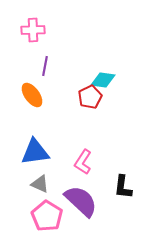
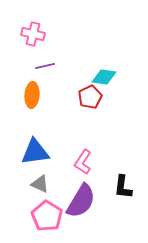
pink cross: moved 4 px down; rotated 15 degrees clockwise
purple line: rotated 66 degrees clockwise
cyan diamond: moved 1 px right, 3 px up
orange ellipse: rotated 40 degrees clockwise
purple semicircle: rotated 78 degrees clockwise
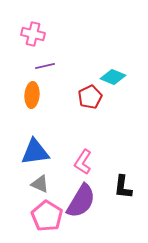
cyan diamond: moved 9 px right; rotated 15 degrees clockwise
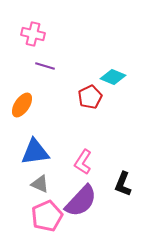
purple line: rotated 30 degrees clockwise
orange ellipse: moved 10 px left, 10 px down; rotated 30 degrees clockwise
black L-shape: moved 3 px up; rotated 15 degrees clockwise
purple semicircle: rotated 12 degrees clockwise
pink pentagon: rotated 16 degrees clockwise
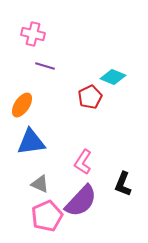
blue triangle: moved 4 px left, 10 px up
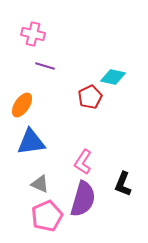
cyan diamond: rotated 10 degrees counterclockwise
purple semicircle: moved 2 px right, 2 px up; rotated 27 degrees counterclockwise
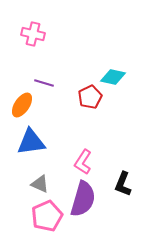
purple line: moved 1 px left, 17 px down
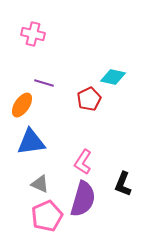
red pentagon: moved 1 px left, 2 px down
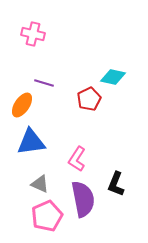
pink L-shape: moved 6 px left, 3 px up
black L-shape: moved 7 px left
purple semicircle: rotated 27 degrees counterclockwise
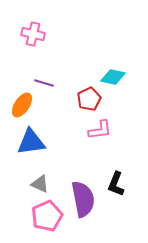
pink L-shape: moved 23 px right, 29 px up; rotated 130 degrees counterclockwise
